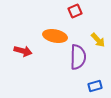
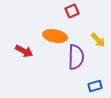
red square: moved 3 px left
red arrow: moved 1 px right; rotated 12 degrees clockwise
purple semicircle: moved 2 px left
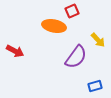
orange ellipse: moved 1 px left, 10 px up
red arrow: moved 9 px left
purple semicircle: rotated 35 degrees clockwise
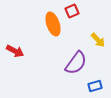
orange ellipse: moved 1 px left, 2 px up; rotated 60 degrees clockwise
purple semicircle: moved 6 px down
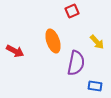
orange ellipse: moved 17 px down
yellow arrow: moved 1 px left, 2 px down
purple semicircle: rotated 25 degrees counterclockwise
blue rectangle: rotated 24 degrees clockwise
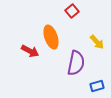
red square: rotated 16 degrees counterclockwise
orange ellipse: moved 2 px left, 4 px up
red arrow: moved 15 px right
blue rectangle: moved 2 px right; rotated 24 degrees counterclockwise
